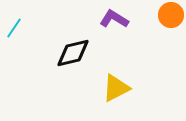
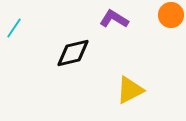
yellow triangle: moved 14 px right, 2 px down
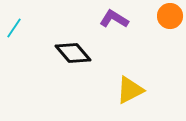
orange circle: moved 1 px left, 1 px down
black diamond: rotated 63 degrees clockwise
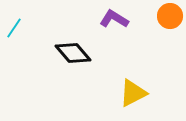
yellow triangle: moved 3 px right, 3 px down
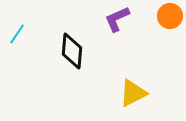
purple L-shape: moved 3 px right; rotated 56 degrees counterclockwise
cyan line: moved 3 px right, 6 px down
black diamond: moved 1 px left, 2 px up; rotated 45 degrees clockwise
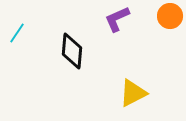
cyan line: moved 1 px up
